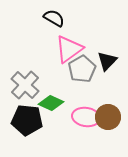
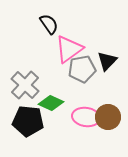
black semicircle: moved 5 px left, 6 px down; rotated 25 degrees clockwise
gray pentagon: rotated 20 degrees clockwise
black pentagon: moved 1 px right, 1 px down
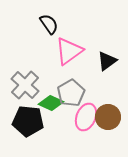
pink triangle: moved 2 px down
black triangle: rotated 10 degrees clockwise
gray pentagon: moved 11 px left, 24 px down; rotated 20 degrees counterclockwise
pink ellipse: rotated 76 degrees counterclockwise
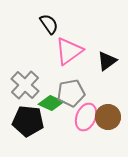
gray pentagon: rotated 20 degrees clockwise
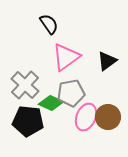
pink triangle: moved 3 px left, 6 px down
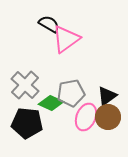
black semicircle: rotated 25 degrees counterclockwise
pink triangle: moved 18 px up
black triangle: moved 35 px down
black pentagon: moved 1 px left, 2 px down
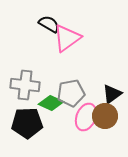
pink triangle: moved 1 px right, 1 px up
gray cross: rotated 36 degrees counterclockwise
black triangle: moved 5 px right, 2 px up
brown circle: moved 3 px left, 1 px up
black pentagon: rotated 8 degrees counterclockwise
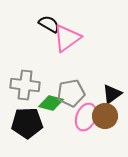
green diamond: rotated 10 degrees counterclockwise
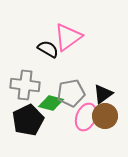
black semicircle: moved 1 px left, 25 px down
pink triangle: moved 1 px right, 1 px up
black triangle: moved 9 px left
black pentagon: moved 1 px right, 3 px up; rotated 24 degrees counterclockwise
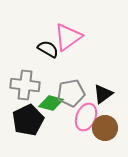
brown circle: moved 12 px down
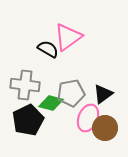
pink ellipse: moved 2 px right, 1 px down
